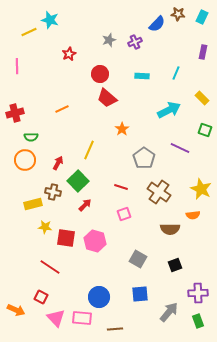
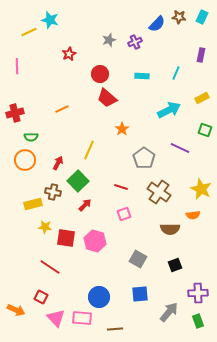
brown star at (178, 14): moved 1 px right, 3 px down
purple rectangle at (203, 52): moved 2 px left, 3 px down
yellow rectangle at (202, 98): rotated 72 degrees counterclockwise
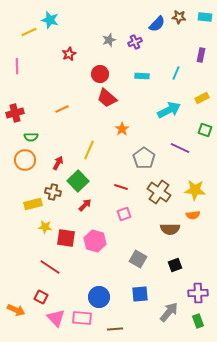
cyan rectangle at (202, 17): moved 3 px right; rotated 72 degrees clockwise
yellow star at (201, 189): moved 6 px left, 1 px down; rotated 20 degrees counterclockwise
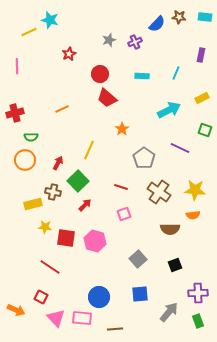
gray square at (138, 259): rotated 18 degrees clockwise
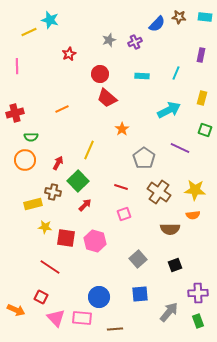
yellow rectangle at (202, 98): rotated 48 degrees counterclockwise
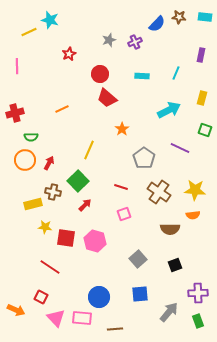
red arrow at (58, 163): moved 9 px left
